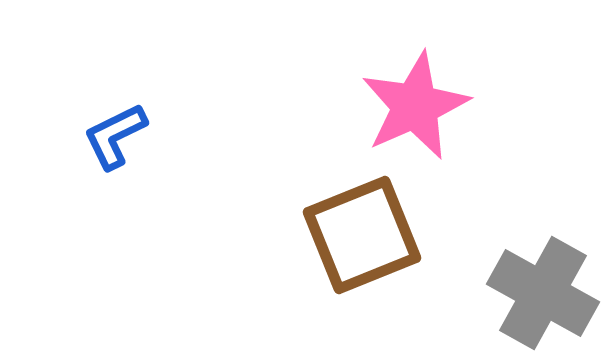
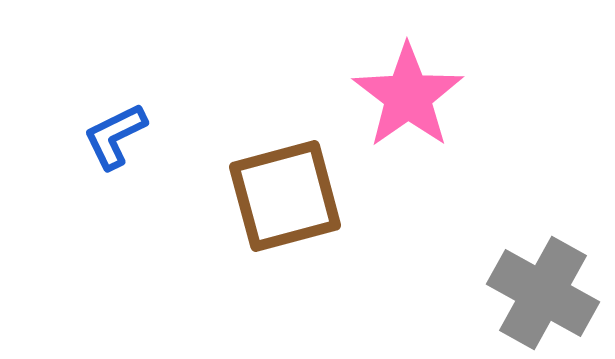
pink star: moved 7 px left, 10 px up; rotated 11 degrees counterclockwise
brown square: moved 77 px left, 39 px up; rotated 7 degrees clockwise
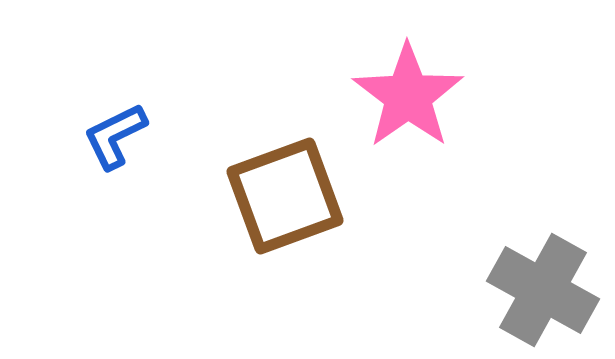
brown square: rotated 5 degrees counterclockwise
gray cross: moved 3 px up
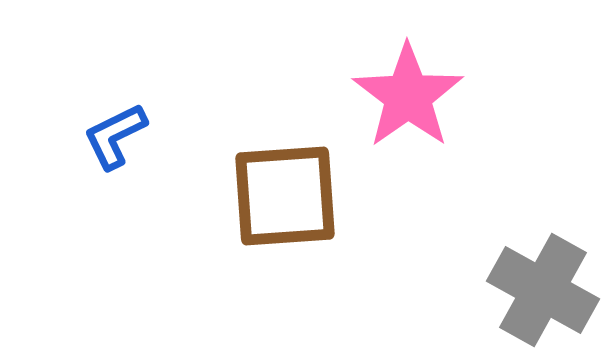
brown square: rotated 16 degrees clockwise
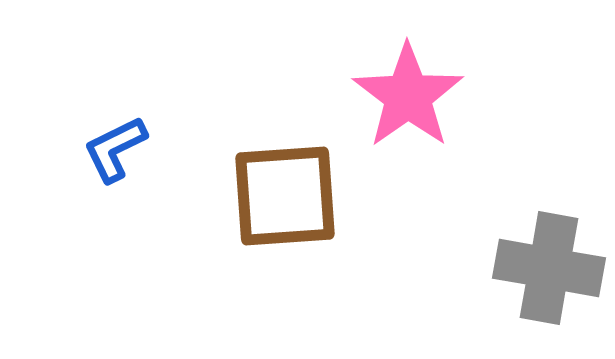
blue L-shape: moved 13 px down
gray cross: moved 6 px right, 22 px up; rotated 19 degrees counterclockwise
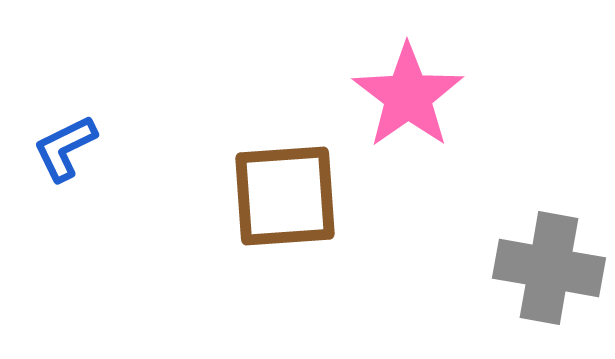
blue L-shape: moved 50 px left, 1 px up
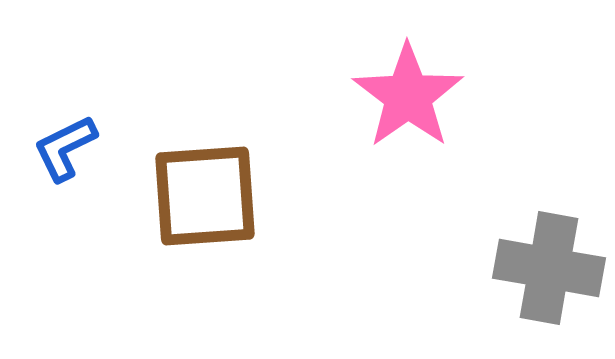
brown square: moved 80 px left
